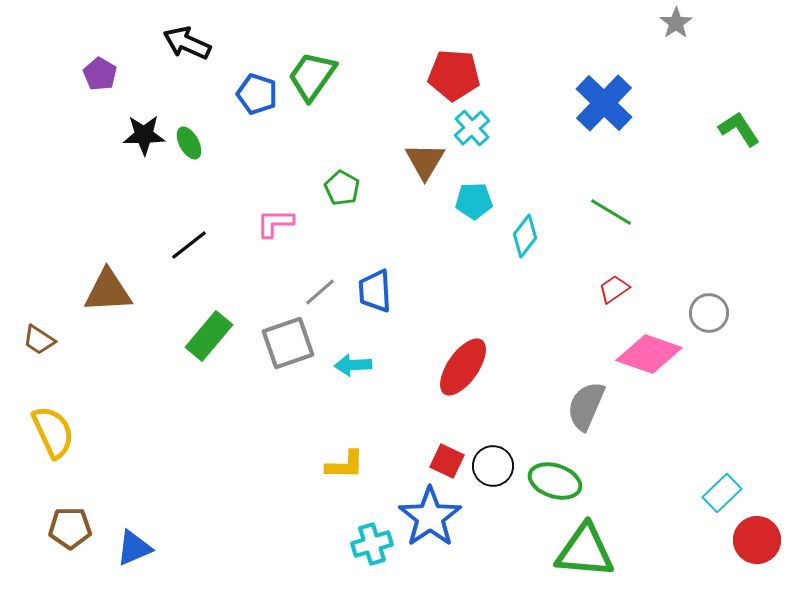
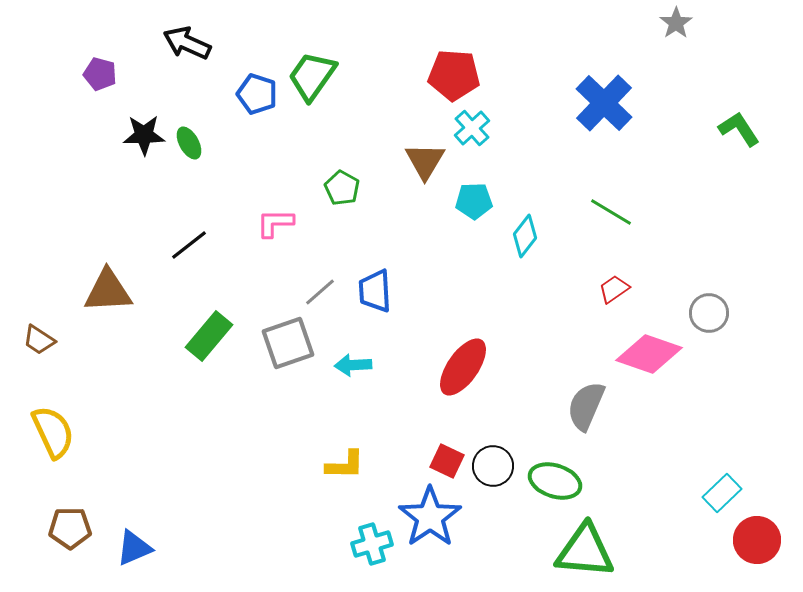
purple pentagon at (100, 74): rotated 16 degrees counterclockwise
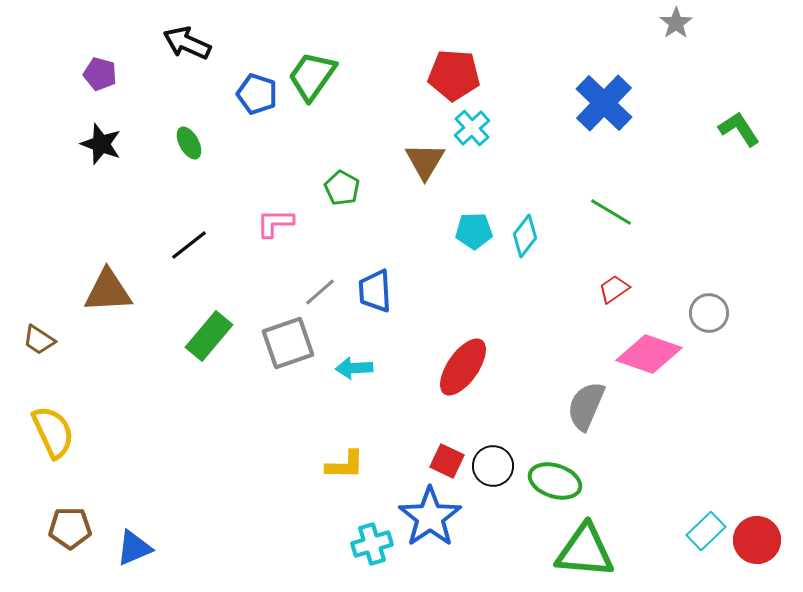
black star at (144, 135): moved 43 px left, 9 px down; rotated 21 degrees clockwise
cyan pentagon at (474, 201): moved 30 px down
cyan arrow at (353, 365): moved 1 px right, 3 px down
cyan rectangle at (722, 493): moved 16 px left, 38 px down
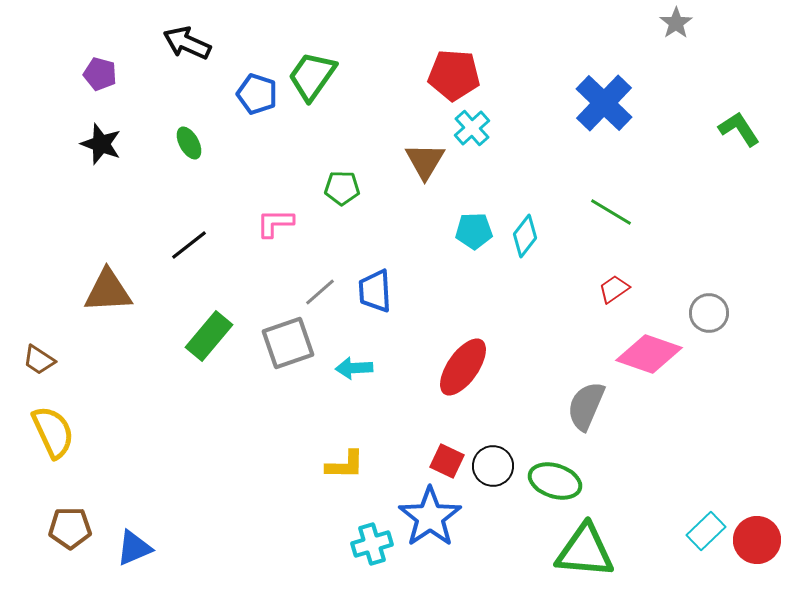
green pentagon at (342, 188): rotated 28 degrees counterclockwise
brown trapezoid at (39, 340): moved 20 px down
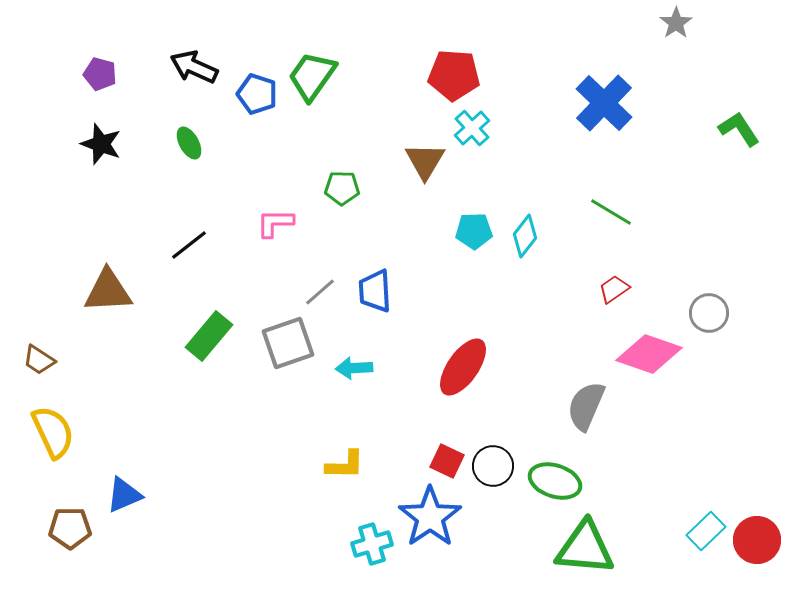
black arrow at (187, 43): moved 7 px right, 24 px down
blue triangle at (134, 548): moved 10 px left, 53 px up
green triangle at (585, 551): moved 3 px up
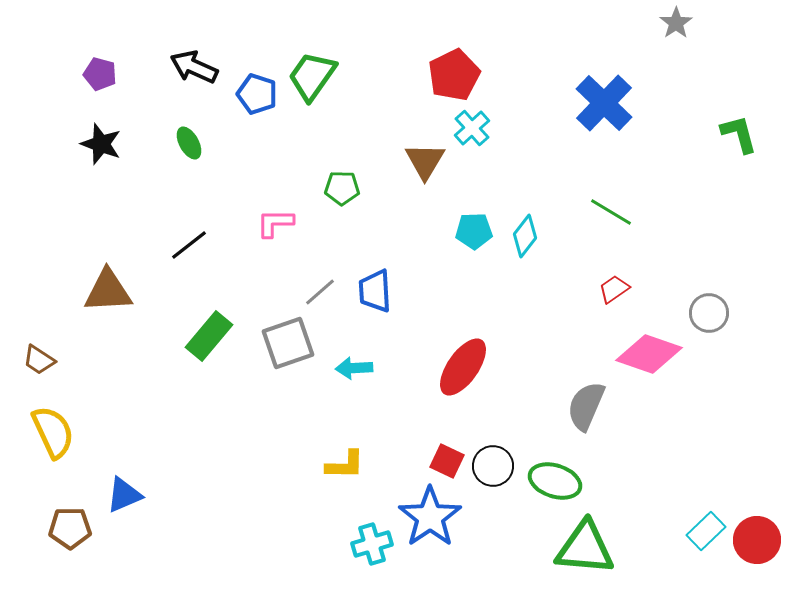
red pentagon at (454, 75): rotated 30 degrees counterclockwise
green L-shape at (739, 129): moved 5 px down; rotated 18 degrees clockwise
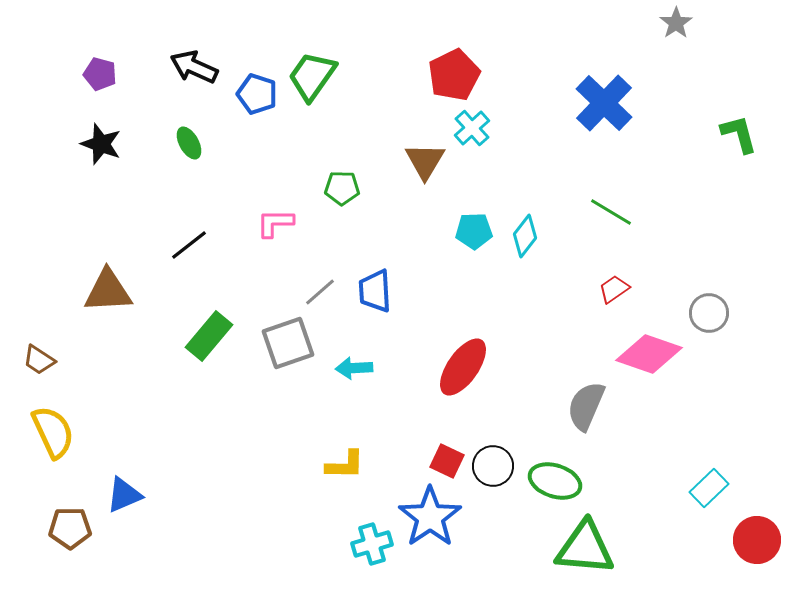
cyan rectangle at (706, 531): moved 3 px right, 43 px up
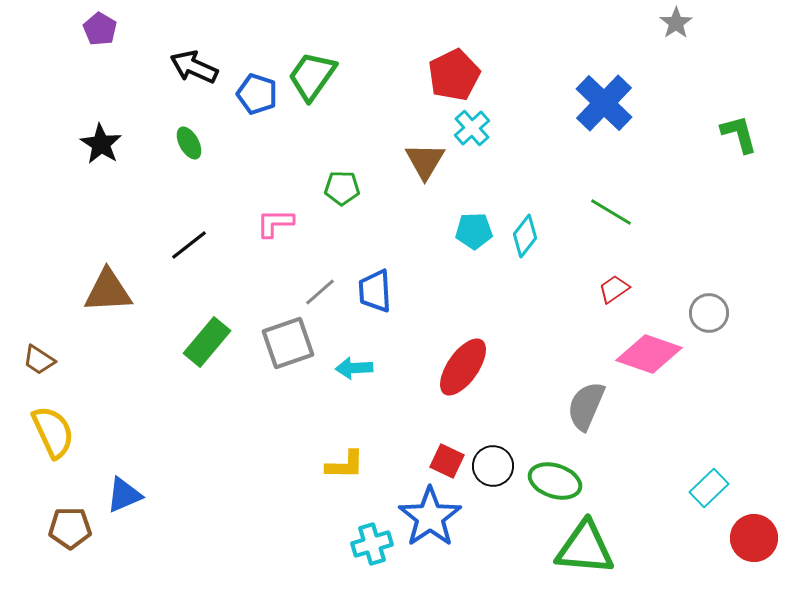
purple pentagon at (100, 74): moved 45 px up; rotated 16 degrees clockwise
black star at (101, 144): rotated 12 degrees clockwise
green rectangle at (209, 336): moved 2 px left, 6 px down
red circle at (757, 540): moved 3 px left, 2 px up
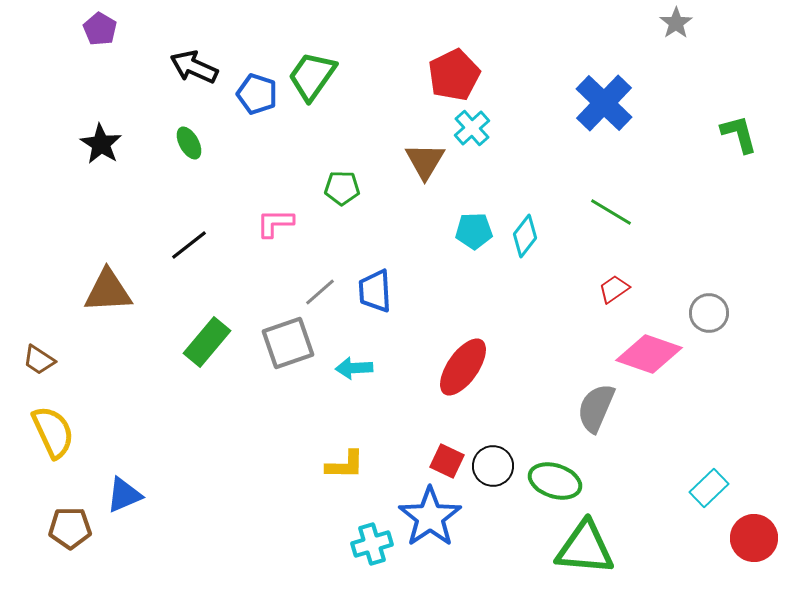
gray semicircle at (586, 406): moved 10 px right, 2 px down
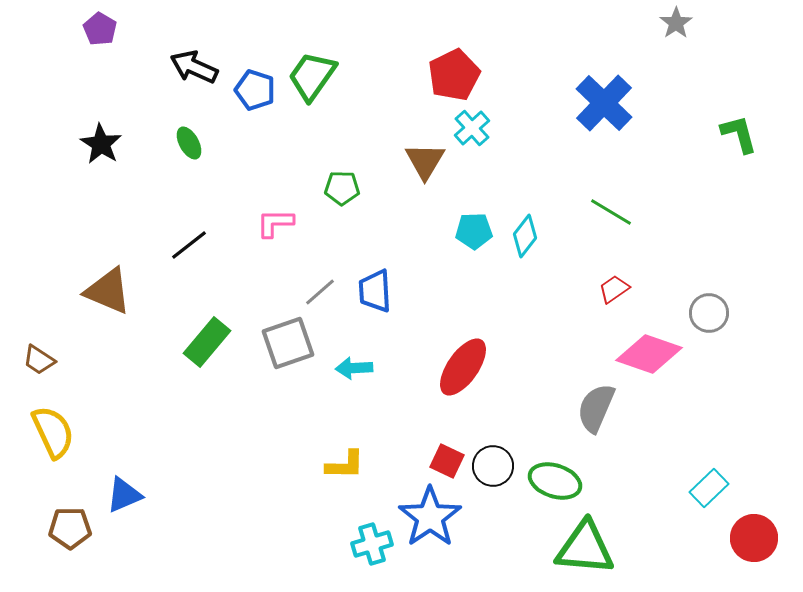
blue pentagon at (257, 94): moved 2 px left, 4 px up
brown triangle at (108, 291): rotated 26 degrees clockwise
